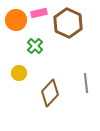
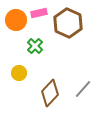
gray line: moved 3 px left, 6 px down; rotated 48 degrees clockwise
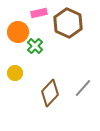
orange circle: moved 2 px right, 12 px down
yellow circle: moved 4 px left
gray line: moved 1 px up
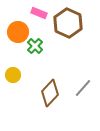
pink rectangle: rotated 35 degrees clockwise
yellow circle: moved 2 px left, 2 px down
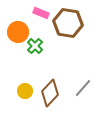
pink rectangle: moved 2 px right
brown hexagon: rotated 16 degrees counterclockwise
yellow circle: moved 12 px right, 16 px down
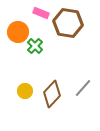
brown diamond: moved 2 px right, 1 px down
